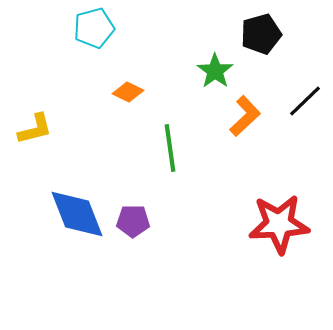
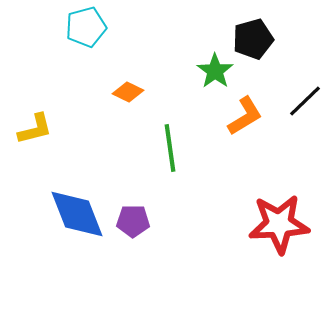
cyan pentagon: moved 8 px left, 1 px up
black pentagon: moved 8 px left, 5 px down
orange L-shape: rotated 12 degrees clockwise
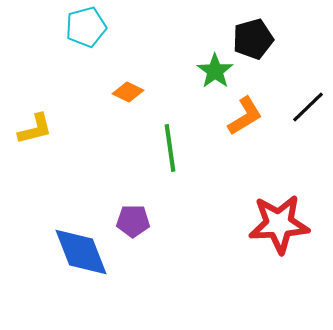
black line: moved 3 px right, 6 px down
blue diamond: moved 4 px right, 38 px down
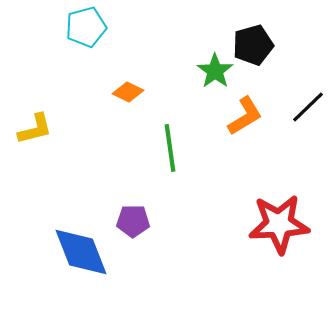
black pentagon: moved 6 px down
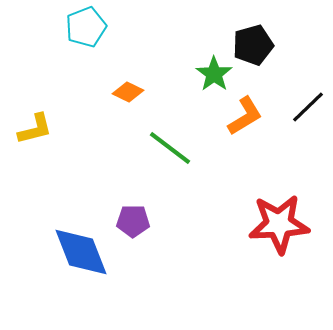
cyan pentagon: rotated 6 degrees counterclockwise
green star: moved 1 px left, 3 px down
green line: rotated 45 degrees counterclockwise
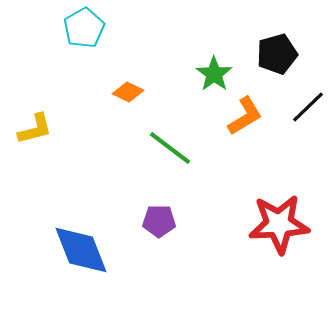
cyan pentagon: moved 2 px left, 1 px down; rotated 9 degrees counterclockwise
black pentagon: moved 24 px right, 9 px down
purple pentagon: moved 26 px right
blue diamond: moved 2 px up
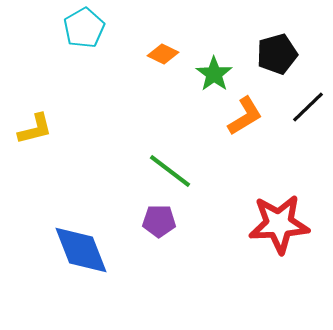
orange diamond: moved 35 px right, 38 px up
green line: moved 23 px down
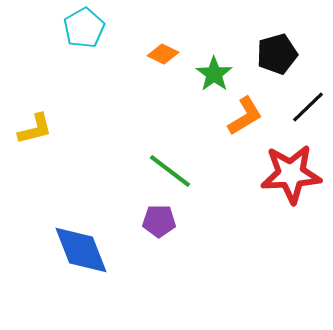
red star: moved 12 px right, 50 px up
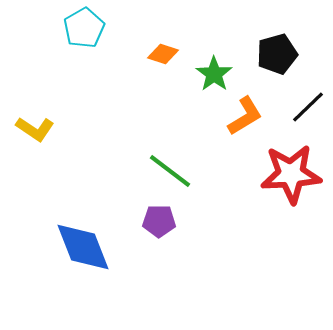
orange diamond: rotated 8 degrees counterclockwise
yellow L-shape: rotated 48 degrees clockwise
blue diamond: moved 2 px right, 3 px up
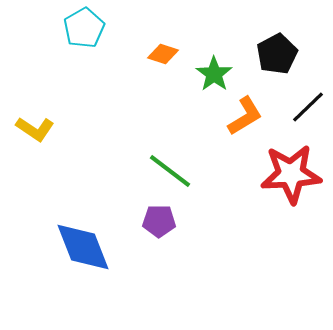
black pentagon: rotated 12 degrees counterclockwise
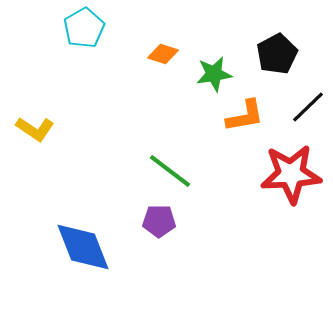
green star: rotated 27 degrees clockwise
orange L-shape: rotated 21 degrees clockwise
